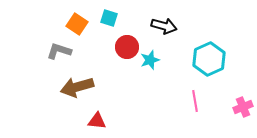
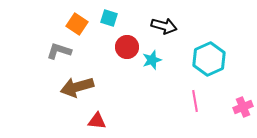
cyan star: moved 2 px right
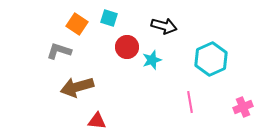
cyan hexagon: moved 2 px right
pink line: moved 5 px left, 1 px down
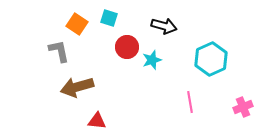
gray L-shape: rotated 60 degrees clockwise
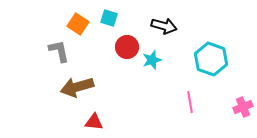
orange square: moved 1 px right
cyan hexagon: rotated 16 degrees counterclockwise
red triangle: moved 3 px left, 1 px down
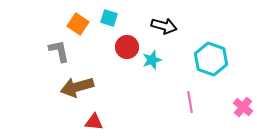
pink cross: rotated 30 degrees counterclockwise
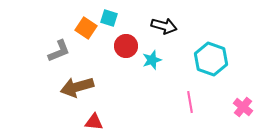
orange square: moved 8 px right, 4 px down
red circle: moved 1 px left, 1 px up
gray L-shape: rotated 80 degrees clockwise
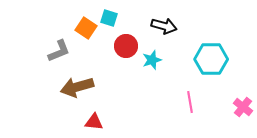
cyan hexagon: rotated 20 degrees counterclockwise
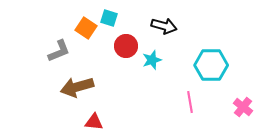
cyan hexagon: moved 6 px down
